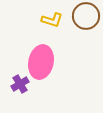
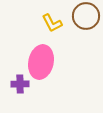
yellow L-shape: moved 3 px down; rotated 45 degrees clockwise
purple cross: rotated 30 degrees clockwise
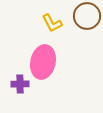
brown circle: moved 1 px right
pink ellipse: moved 2 px right
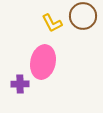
brown circle: moved 4 px left
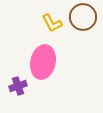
brown circle: moved 1 px down
purple cross: moved 2 px left, 2 px down; rotated 18 degrees counterclockwise
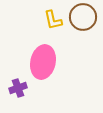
yellow L-shape: moved 1 px right, 3 px up; rotated 15 degrees clockwise
purple cross: moved 2 px down
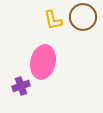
purple cross: moved 3 px right, 2 px up
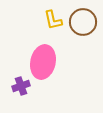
brown circle: moved 5 px down
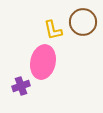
yellow L-shape: moved 10 px down
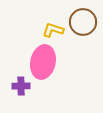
yellow L-shape: rotated 120 degrees clockwise
purple cross: rotated 18 degrees clockwise
